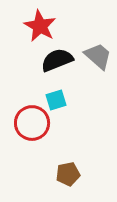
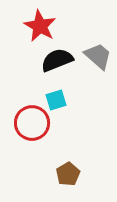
brown pentagon: rotated 20 degrees counterclockwise
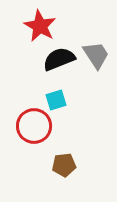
gray trapezoid: moved 2 px left, 1 px up; rotated 16 degrees clockwise
black semicircle: moved 2 px right, 1 px up
red circle: moved 2 px right, 3 px down
brown pentagon: moved 4 px left, 9 px up; rotated 25 degrees clockwise
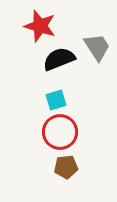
red star: rotated 12 degrees counterclockwise
gray trapezoid: moved 1 px right, 8 px up
red circle: moved 26 px right, 6 px down
brown pentagon: moved 2 px right, 2 px down
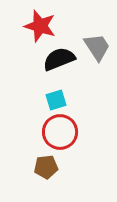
brown pentagon: moved 20 px left
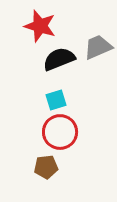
gray trapezoid: moved 1 px right; rotated 80 degrees counterclockwise
